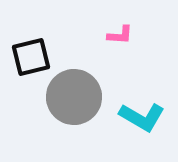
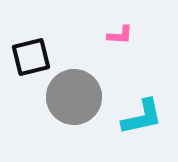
cyan L-shape: rotated 42 degrees counterclockwise
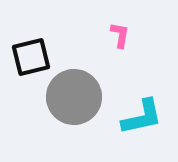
pink L-shape: rotated 84 degrees counterclockwise
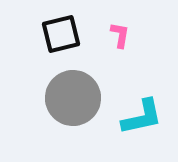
black square: moved 30 px right, 23 px up
gray circle: moved 1 px left, 1 px down
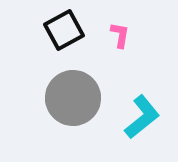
black square: moved 3 px right, 4 px up; rotated 15 degrees counterclockwise
cyan L-shape: rotated 27 degrees counterclockwise
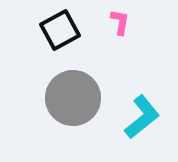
black square: moved 4 px left
pink L-shape: moved 13 px up
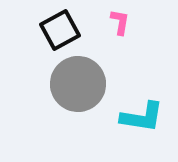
gray circle: moved 5 px right, 14 px up
cyan L-shape: rotated 48 degrees clockwise
